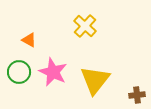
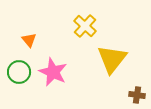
orange triangle: rotated 21 degrees clockwise
yellow triangle: moved 17 px right, 21 px up
brown cross: rotated 14 degrees clockwise
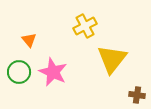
yellow cross: rotated 20 degrees clockwise
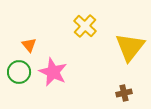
yellow cross: rotated 20 degrees counterclockwise
orange triangle: moved 5 px down
yellow triangle: moved 18 px right, 12 px up
brown cross: moved 13 px left, 2 px up; rotated 21 degrees counterclockwise
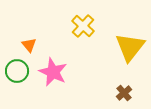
yellow cross: moved 2 px left
green circle: moved 2 px left, 1 px up
brown cross: rotated 28 degrees counterclockwise
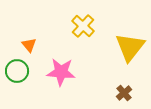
pink star: moved 8 px right; rotated 20 degrees counterclockwise
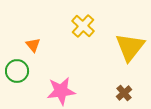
orange triangle: moved 4 px right
pink star: moved 19 px down; rotated 12 degrees counterclockwise
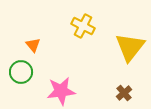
yellow cross: rotated 15 degrees counterclockwise
green circle: moved 4 px right, 1 px down
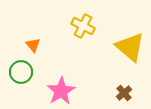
yellow triangle: rotated 28 degrees counterclockwise
pink star: rotated 24 degrees counterclockwise
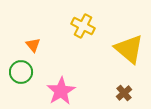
yellow triangle: moved 1 px left, 2 px down
